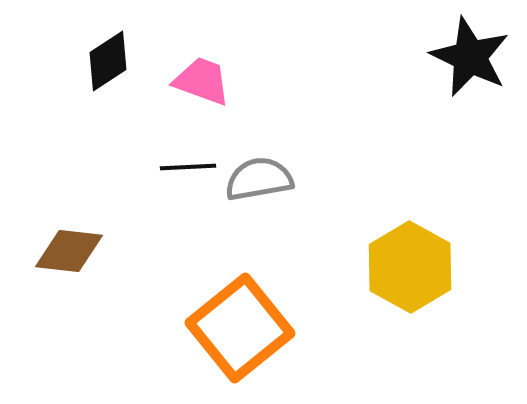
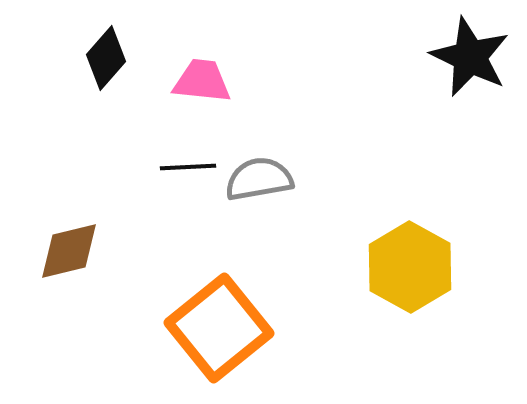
black diamond: moved 2 px left, 3 px up; rotated 16 degrees counterclockwise
pink trapezoid: rotated 14 degrees counterclockwise
brown diamond: rotated 20 degrees counterclockwise
orange square: moved 21 px left
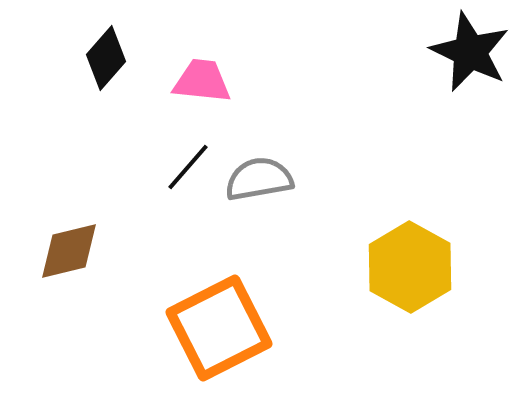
black star: moved 5 px up
black line: rotated 46 degrees counterclockwise
orange square: rotated 12 degrees clockwise
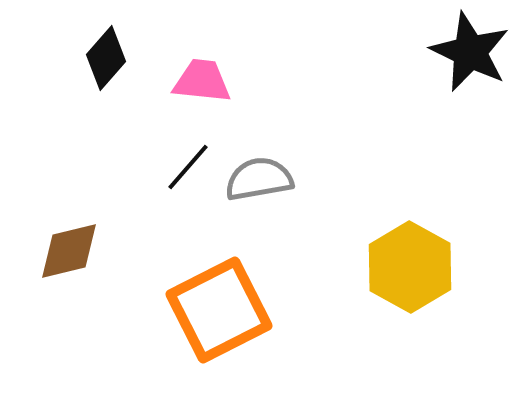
orange square: moved 18 px up
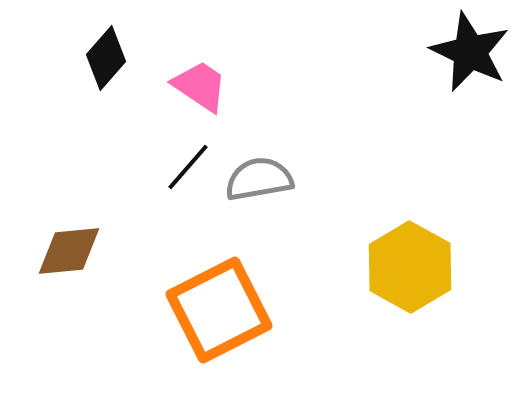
pink trapezoid: moved 2 px left, 5 px down; rotated 28 degrees clockwise
brown diamond: rotated 8 degrees clockwise
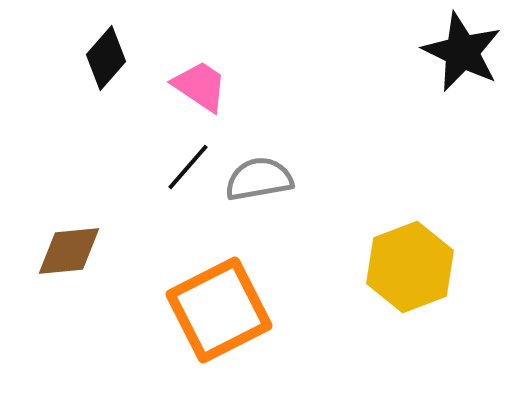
black star: moved 8 px left
yellow hexagon: rotated 10 degrees clockwise
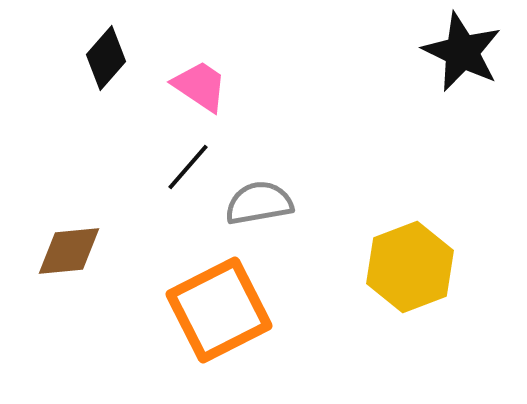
gray semicircle: moved 24 px down
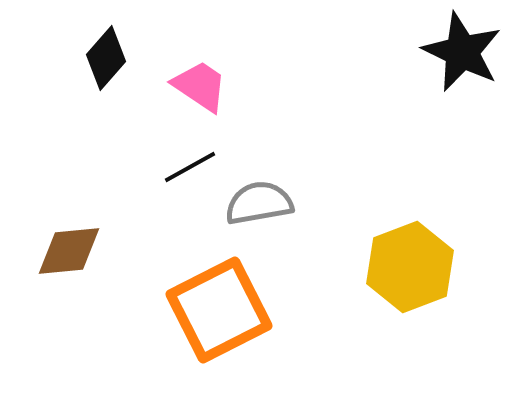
black line: moved 2 px right; rotated 20 degrees clockwise
